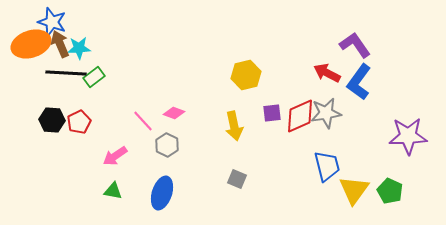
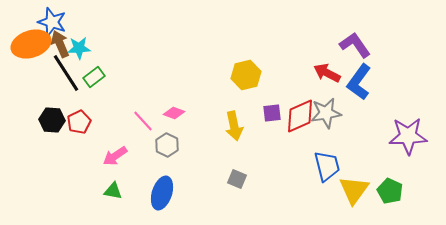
black line: rotated 54 degrees clockwise
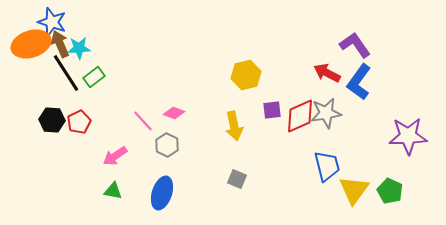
purple square: moved 3 px up
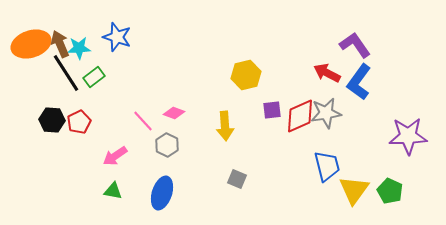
blue star: moved 65 px right, 15 px down
yellow arrow: moved 9 px left; rotated 8 degrees clockwise
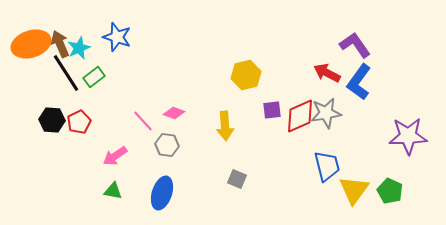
cyan star: rotated 20 degrees counterclockwise
gray hexagon: rotated 20 degrees counterclockwise
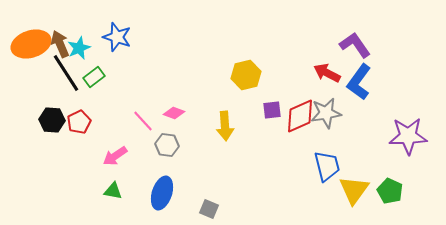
gray square: moved 28 px left, 30 px down
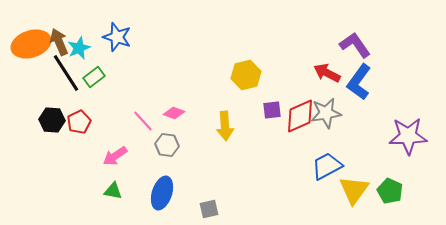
brown arrow: moved 1 px left, 2 px up
blue trapezoid: rotated 104 degrees counterclockwise
gray square: rotated 36 degrees counterclockwise
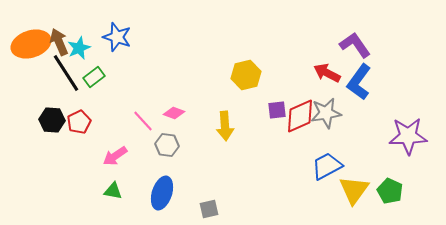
purple square: moved 5 px right
